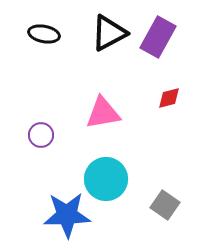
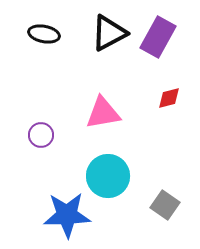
cyan circle: moved 2 px right, 3 px up
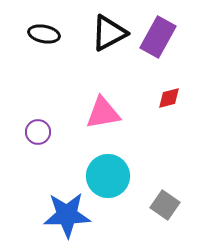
purple circle: moved 3 px left, 3 px up
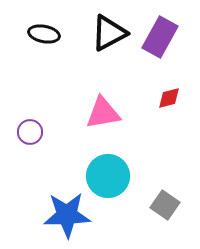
purple rectangle: moved 2 px right
purple circle: moved 8 px left
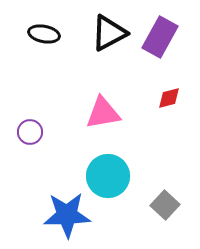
gray square: rotated 8 degrees clockwise
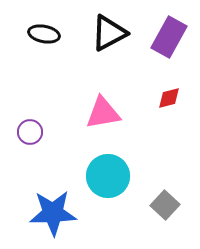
purple rectangle: moved 9 px right
blue star: moved 14 px left, 2 px up
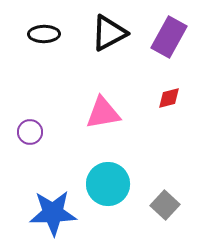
black ellipse: rotated 12 degrees counterclockwise
cyan circle: moved 8 px down
